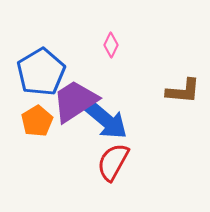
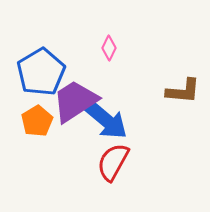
pink diamond: moved 2 px left, 3 px down
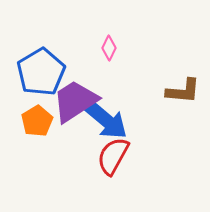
red semicircle: moved 6 px up
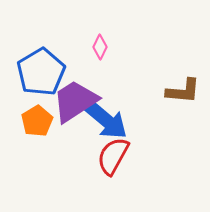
pink diamond: moved 9 px left, 1 px up
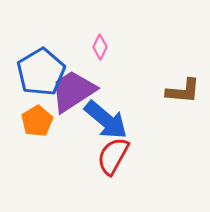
purple trapezoid: moved 2 px left, 10 px up
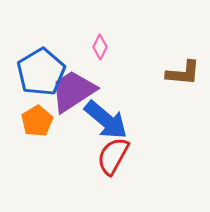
brown L-shape: moved 18 px up
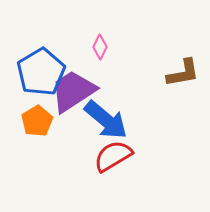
brown L-shape: rotated 15 degrees counterclockwise
red semicircle: rotated 30 degrees clockwise
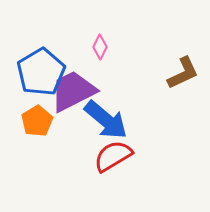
brown L-shape: rotated 15 degrees counterclockwise
purple trapezoid: rotated 6 degrees clockwise
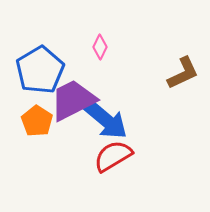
blue pentagon: moved 1 px left, 2 px up
purple trapezoid: moved 9 px down
orange pentagon: rotated 8 degrees counterclockwise
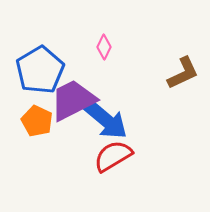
pink diamond: moved 4 px right
orange pentagon: rotated 8 degrees counterclockwise
